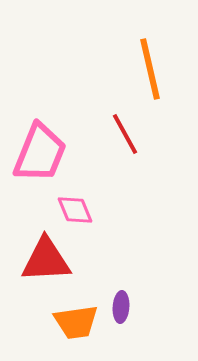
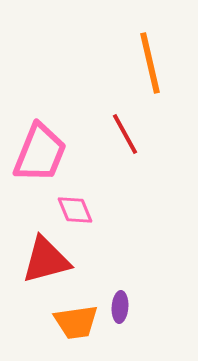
orange line: moved 6 px up
red triangle: rotated 12 degrees counterclockwise
purple ellipse: moved 1 px left
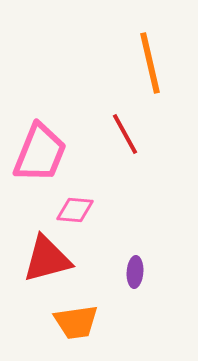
pink diamond: rotated 63 degrees counterclockwise
red triangle: moved 1 px right, 1 px up
purple ellipse: moved 15 px right, 35 px up
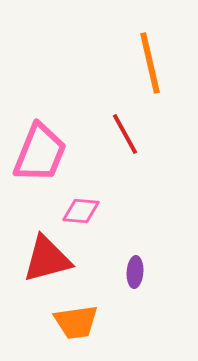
pink diamond: moved 6 px right, 1 px down
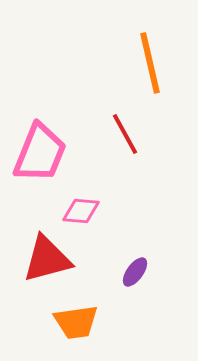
purple ellipse: rotated 32 degrees clockwise
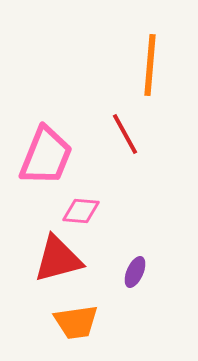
orange line: moved 2 px down; rotated 18 degrees clockwise
pink trapezoid: moved 6 px right, 3 px down
red triangle: moved 11 px right
purple ellipse: rotated 12 degrees counterclockwise
